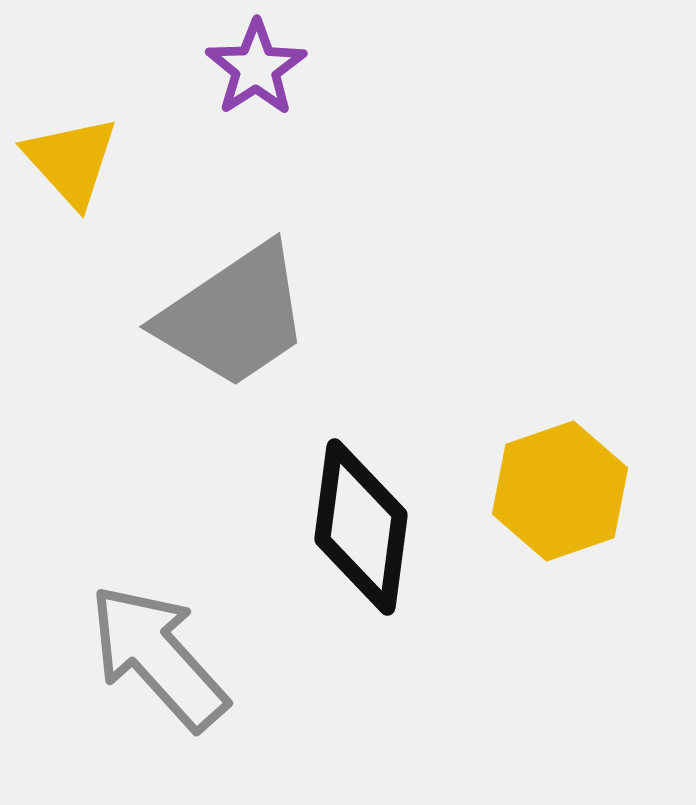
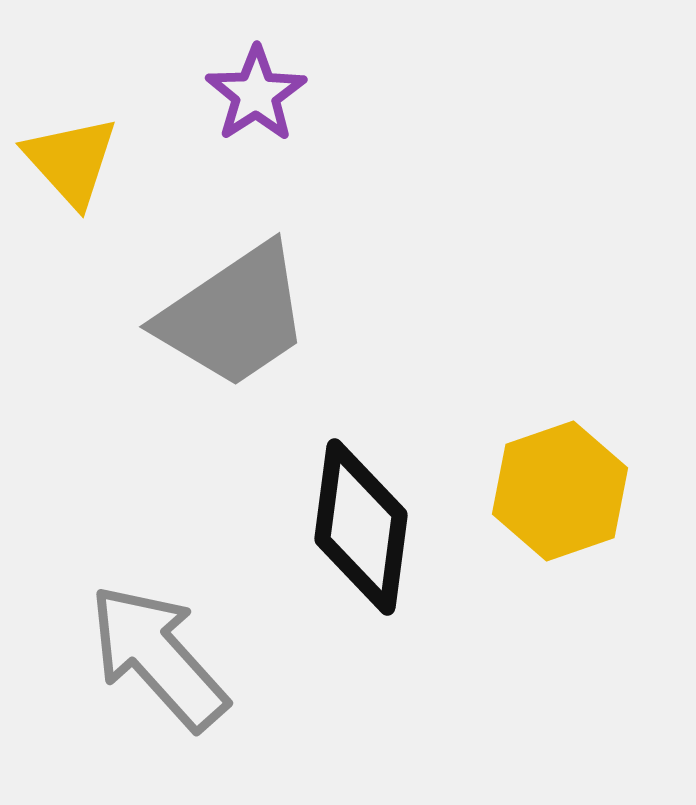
purple star: moved 26 px down
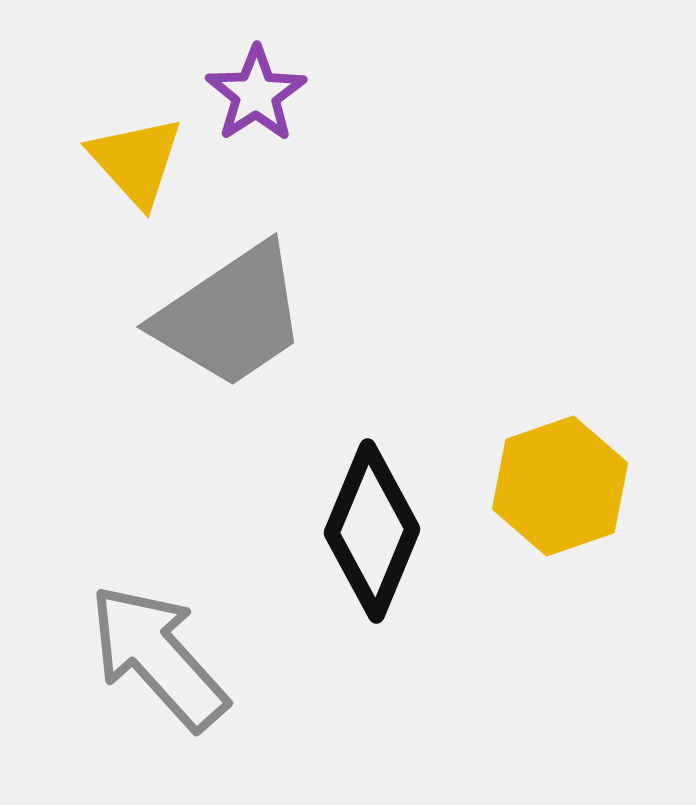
yellow triangle: moved 65 px right
gray trapezoid: moved 3 px left
yellow hexagon: moved 5 px up
black diamond: moved 11 px right, 4 px down; rotated 15 degrees clockwise
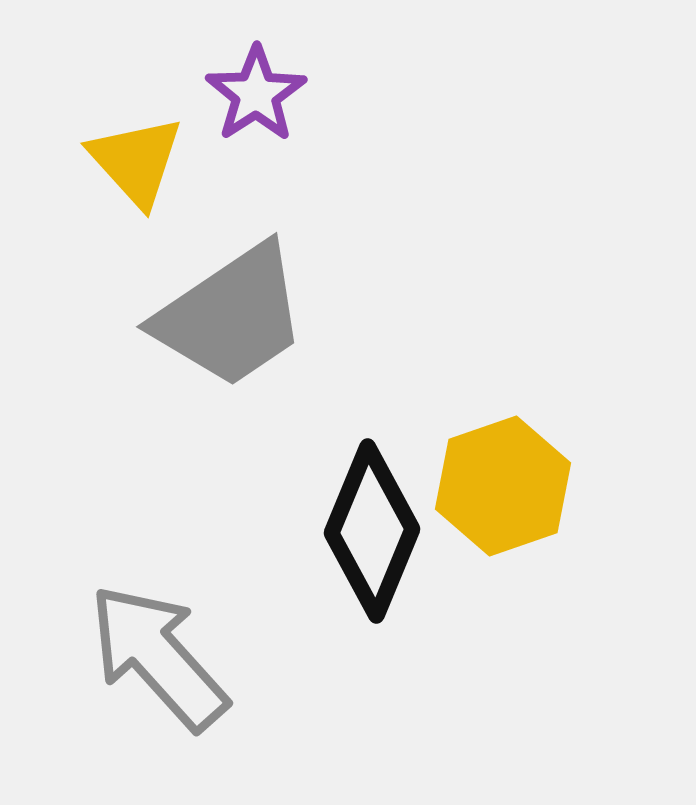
yellow hexagon: moved 57 px left
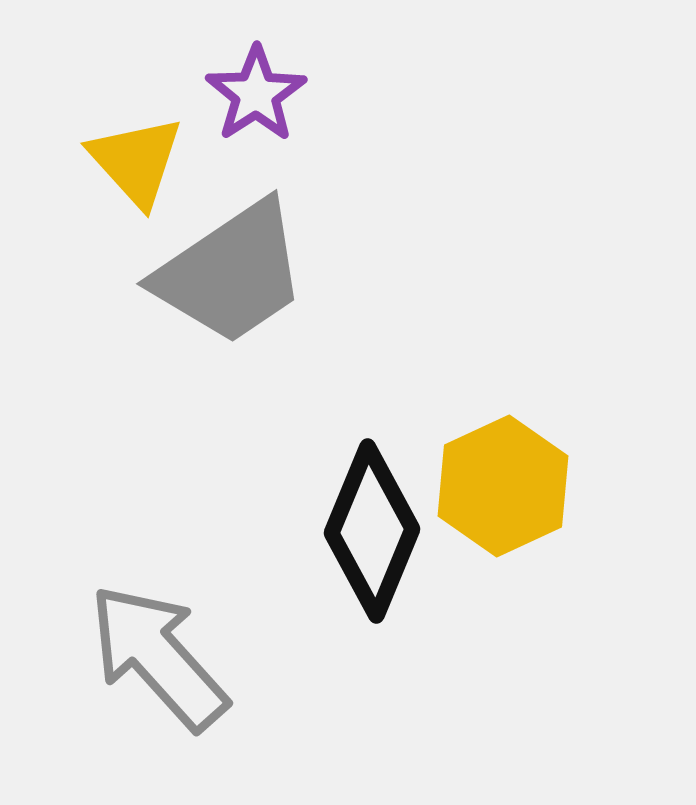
gray trapezoid: moved 43 px up
yellow hexagon: rotated 6 degrees counterclockwise
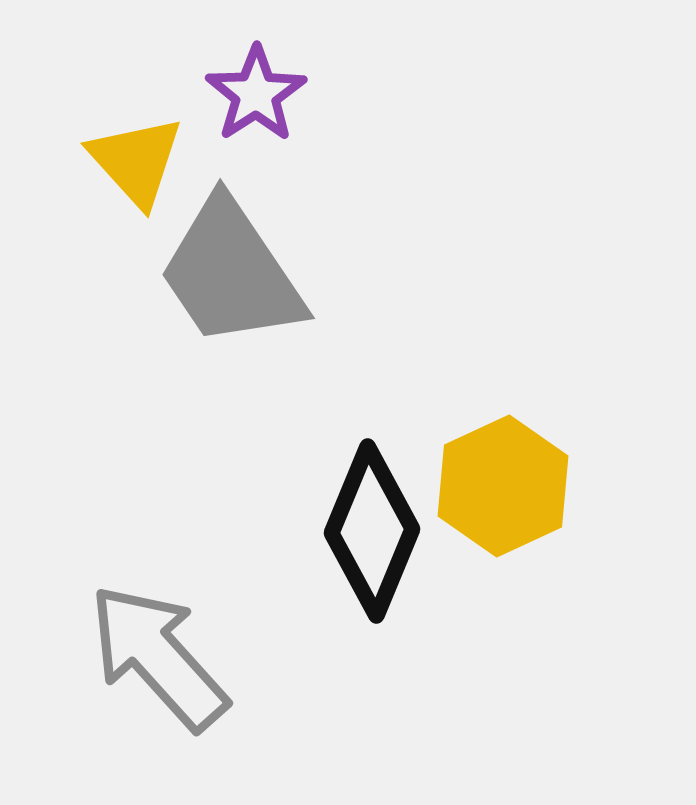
gray trapezoid: rotated 90 degrees clockwise
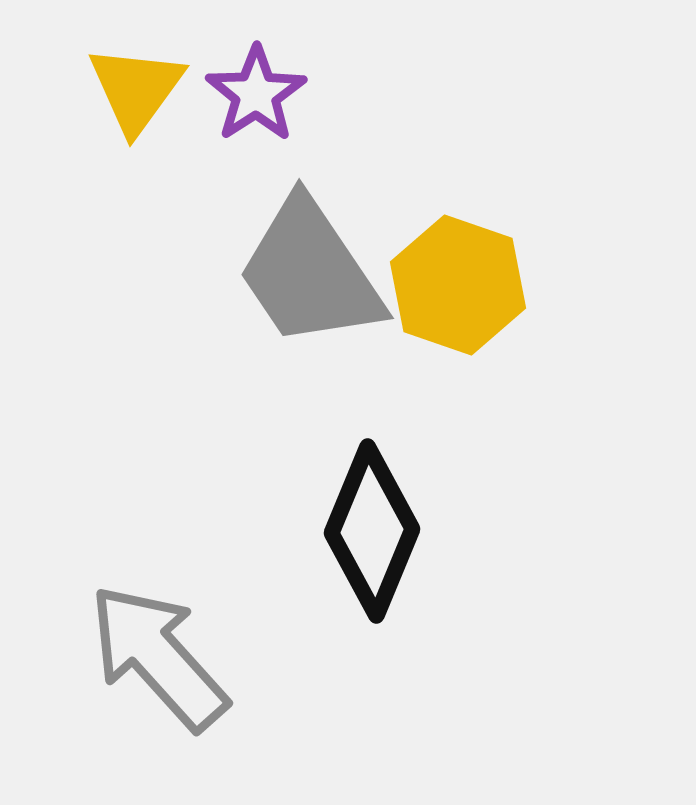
yellow triangle: moved 72 px up; rotated 18 degrees clockwise
gray trapezoid: moved 79 px right
yellow hexagon: moved 45 px left, 201 px up; rotated 16 degrees counterclockwise
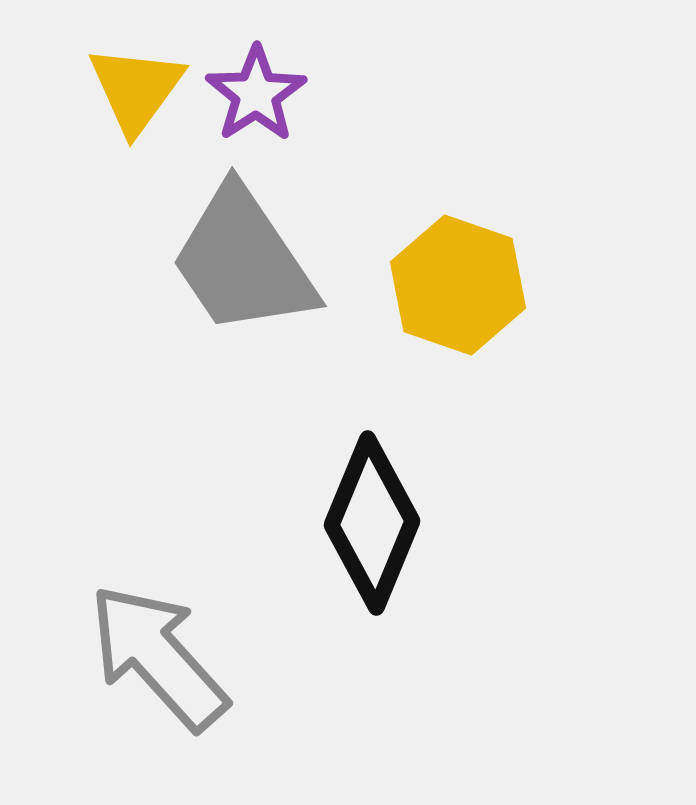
gray trapezoid: moved 67 px left, 12 px up
black diamond: moved 8 px up
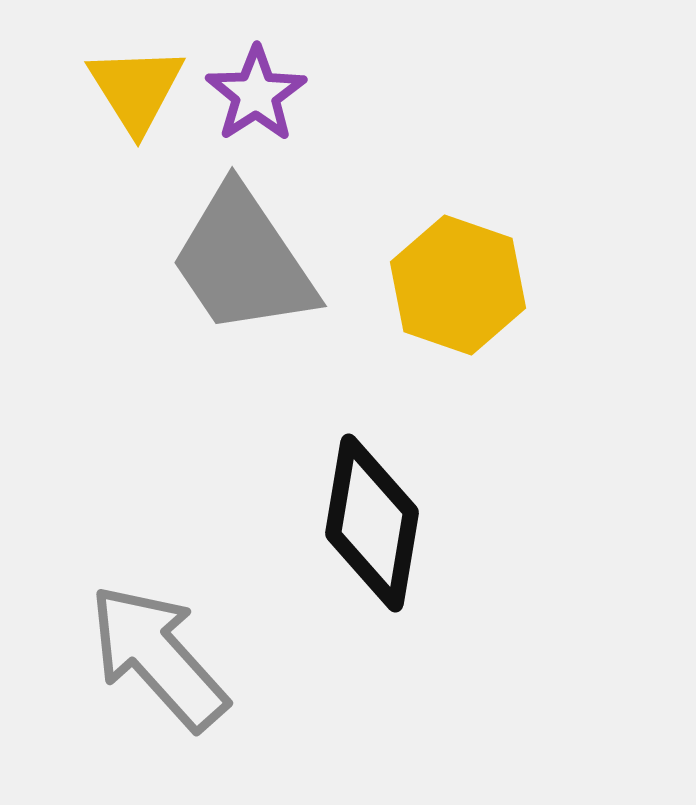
yellow triangle: rotated 8 degrees counterclockwise
black diamond: rotated 13 degrees counterclockwise
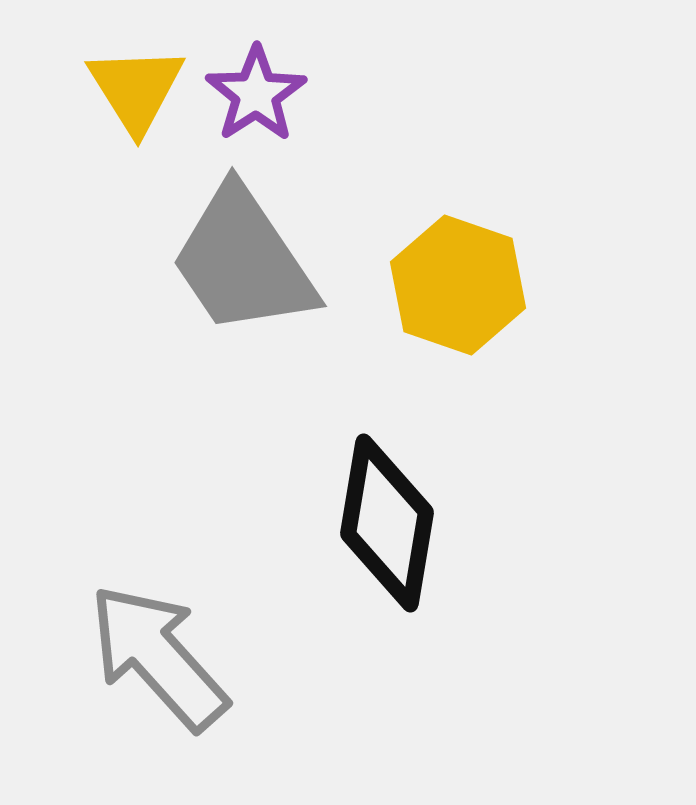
black diamond: moved 15 px right
